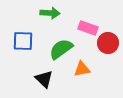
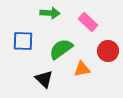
pink rectangle: moved 6 px up; rotated 24 degrees clockwise
red circle: moved 8 px down
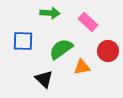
orange triangle: moved 2 px up
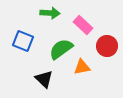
pink rectangle: moved 5 px left, 3 px down
blue square: rotated 20 degrees clockwise
red circle: moved 1 px left, 5 px up
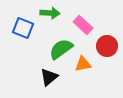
blue square: moved 13 px up
orange triangle: moved 1 px right, 3 px up
black triangle: moved 5 px right, 2 px up; rotated 36 degrees clockwise
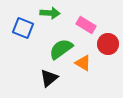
pink rectangle: moved 3 px right; rotated 12 degrees counterclockwise
red circle: moved 1 px right, 2 px up
orange triangle: moved 1 px up; rotated 42 degrees clockwise
black triangle: moved 1 px down
